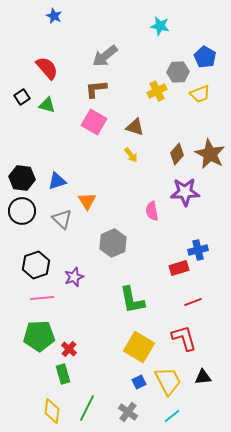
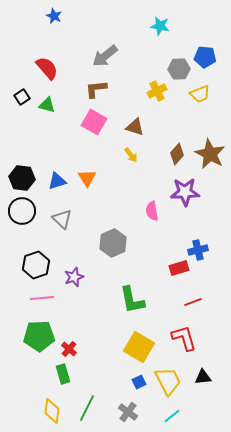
blue pentagon at (205, 57): rotated 25 degrees counterclockwise
gray hexagon at (178, 72): moved 1 px right, 3 px up
orange triangle at (87, 201): moved 23 px up
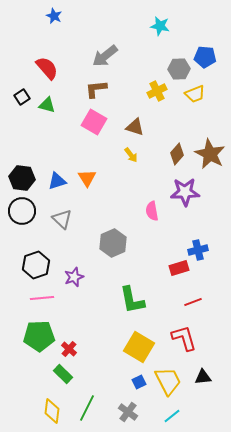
yellow trapezoid at (200, 94): moved 5 px left
green rectangle at (63, 374): rotated 30 degrees counterclockwise
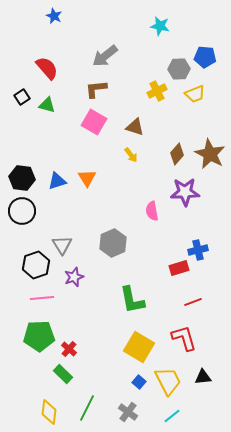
gray triangle at (62, 219): moved 26 px down; rotated 15 degrees clockwise
blue square at (139, 382): rotated 24 degrees counterclockwise
yellow diamond at (52, 411): moved 3 px left, 1 px down
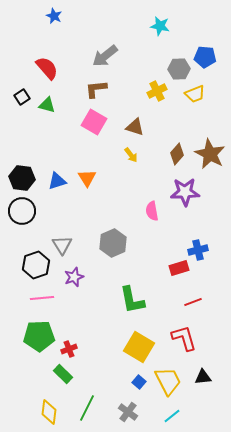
red cross at (69, 349): rotated 28 degrees clockwise
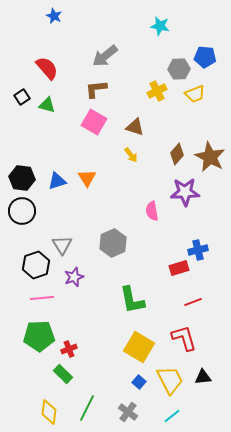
brown star at (210, 154): moved 3 px down
yellow trapezoid at (168, 381): moved 2 px right, 1 px up
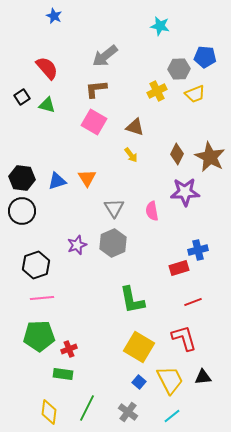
brown diamond at (177, 154): rotated 15 degrees counterclockwise
gray triangle at (62, 245): moved 52 px right, 37 px up
purple star at (74, 277): moved 3 px right, 32 px up
green rectangle at (63, 374): rotated 36 degrees counterclockwise
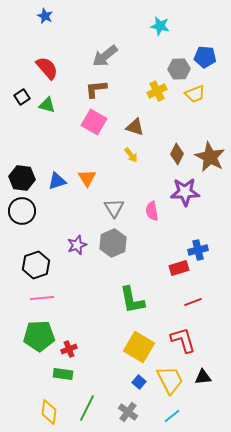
blue star at (54, 16): moved 9 px left
red L-shape at (184, 338): moved 1 px left, 2 px down
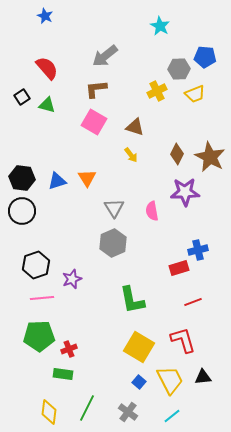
cyan star at (160, 26): rotated 18 degrees clockwise
purple star at (77, 245): moved 5 px left, 34 px down
